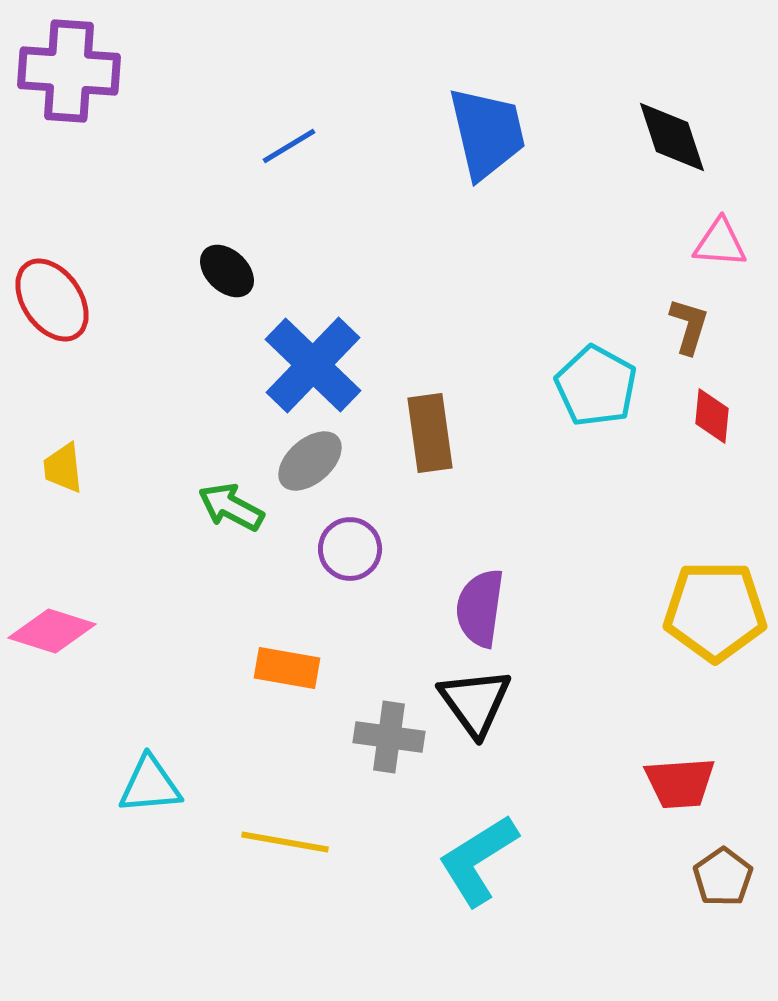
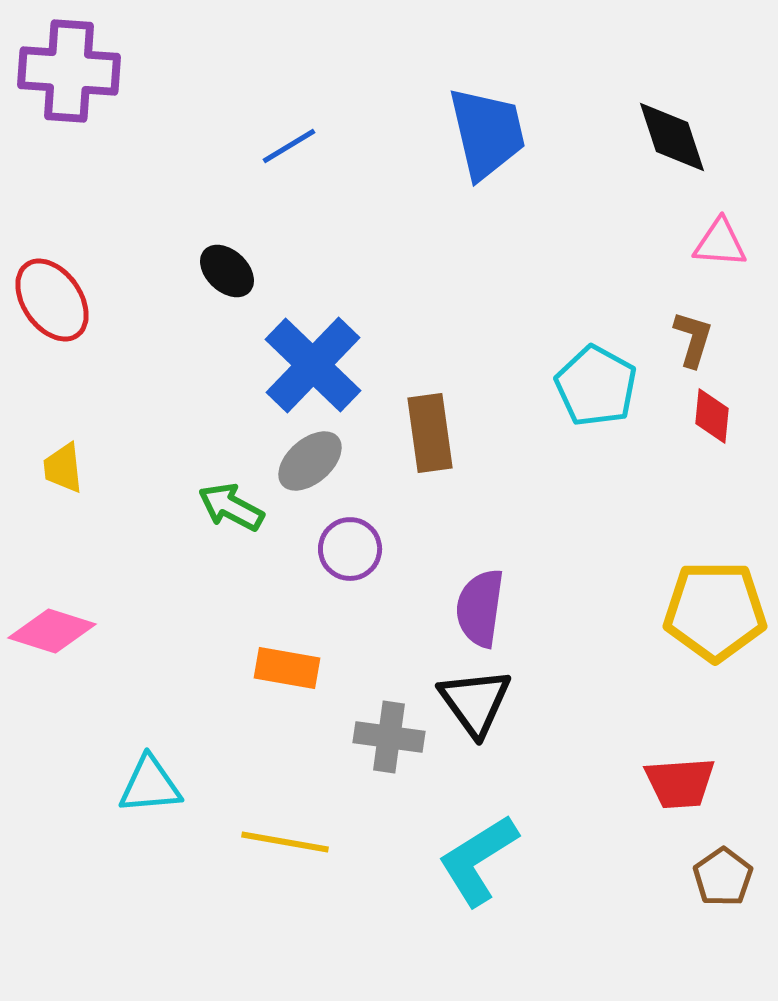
brown L-shape: moved 4 px right, 13 px down
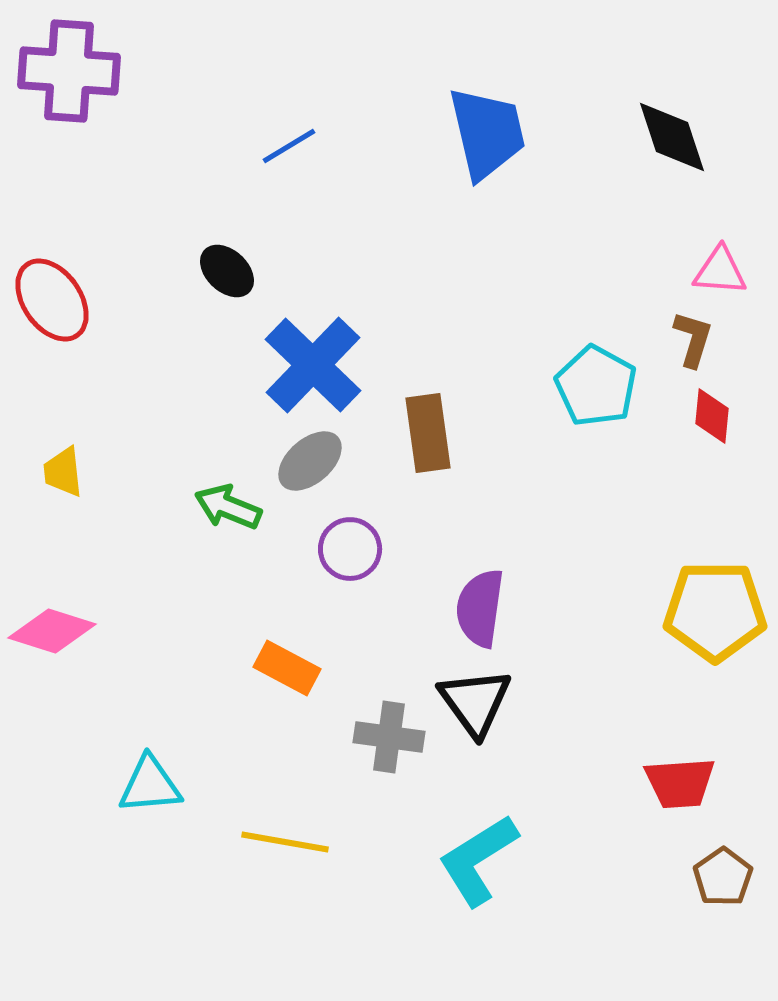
pink triangle: moved 28 px down
brown rectangle: moved 2 px left
yellow trapezoid: moved 4 px down
green arrow: moved 3 px left; rotated 6 degrees counterclockwise
orange rectangle: rotated 18 degrees clockwise
